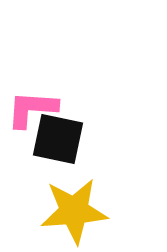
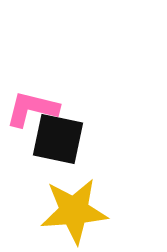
pink L-shape: rotated 10 degrees clockwise
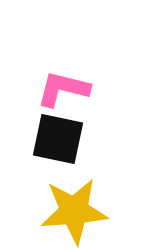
pink L-shape: moved 31 px right, 20 px up
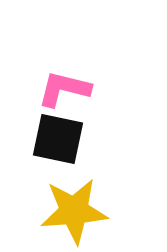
pink L-shape: moved 1 px right
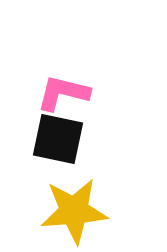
pink L-shape: moved 1 px left, 4 px down
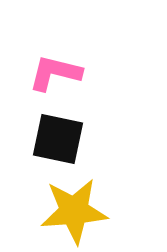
pink L-shape: moved 8 px left, 20 px up
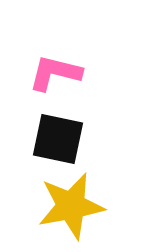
yellow star: moved 3 px left, 5 px up; rotated 6 degrees counterclockwise
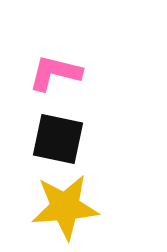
yellow star: moved 6 px left, 1 px down; rotated 6 degrees clockwise
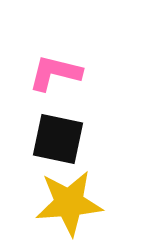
yellow star: moved 4 px right, 4 px up
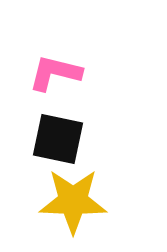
yellow star: moved 4 px right, 2 px up; rotated 6 degrees clockwise
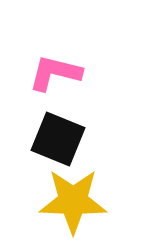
black square: rotated 10 degrees clockwise
